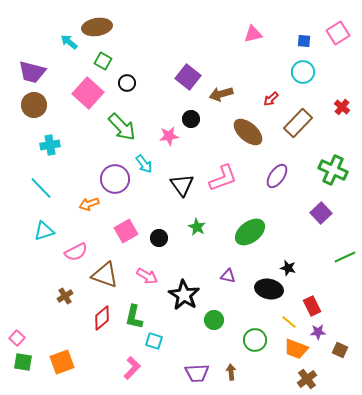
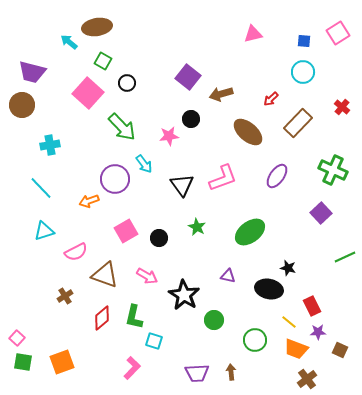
brown circle at (34, 105): moved 12 px left
orange arrow at (89, 204): moved 3 px up
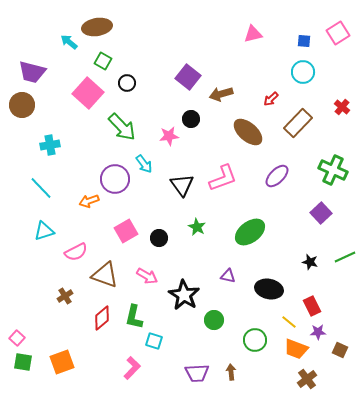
purple ellipse at (277, 176): rotated 10 degrees clockwise
black star at (288, 268): moved 22 px right, 6 px up
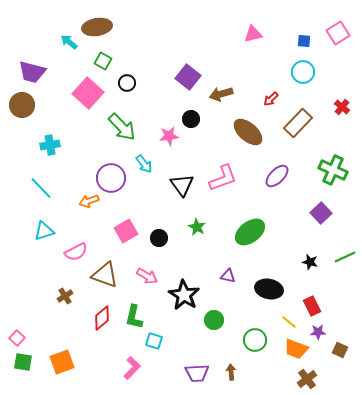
purple circle at (115, 179): moved 4 px left, 1 px up
